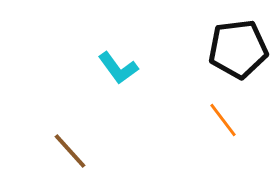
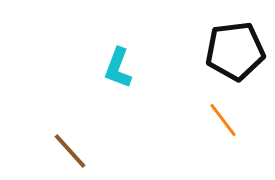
black pentagon: moved 3 px left, 2 px down
cyan L-shape: rotated 57 degrees clockwise
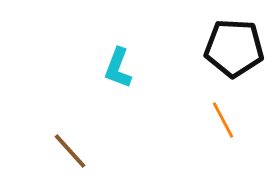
black pentagon: moved 1 px left, 3 px up; rotated 10 degrees clockwise
orange line: rotated 9 degrees clockwise
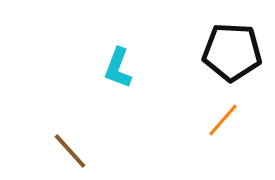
black pentagon: moved 2 px left, 4 px down
orange line: rotated 69 degrees clockwise
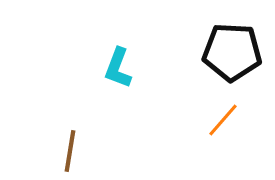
brown line: rotated 51 degrees clockwise
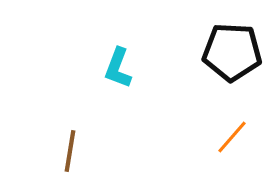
orange line: moved 9 px right, 17 px down
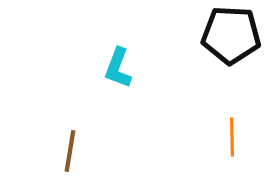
black pentagon: moved 1 px left, 17 px up
orange line: rotated 42 degrees counterclockwise
